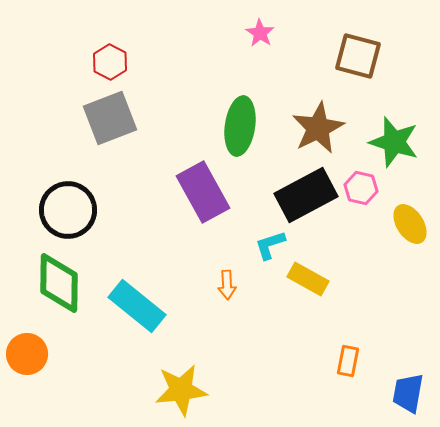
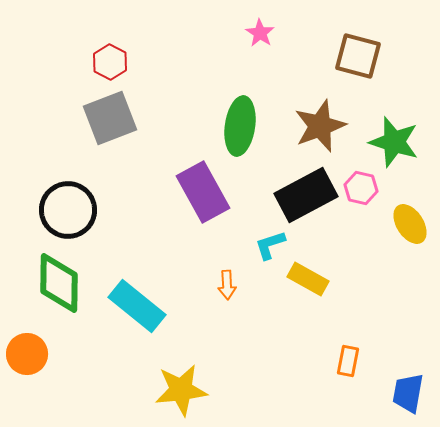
brown star: moved 2 px right, 2 px up; rotated 6 degrees clockwise
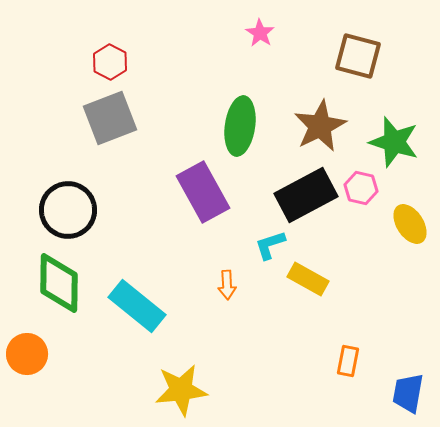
brown star: rotated 6 degrees counterclockwise
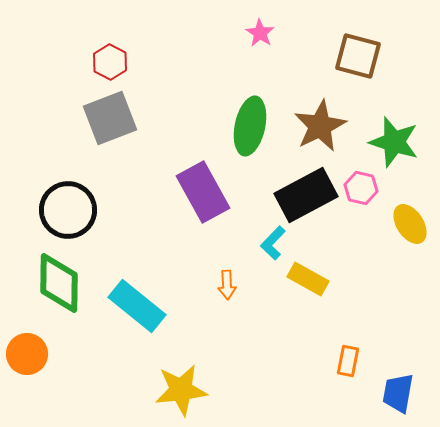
green ellipse: moved 10 px right; rotated 4 degrees clockwise
cyan L-shape: moved 3 px right, 2 px up; rotated 28 degrees counterclockwise
blue trapezoid: moved 10 px left
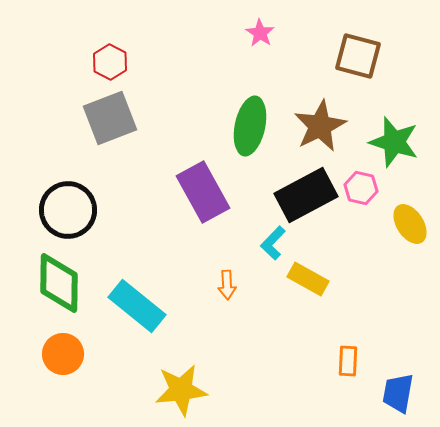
orange circle: moved 36 px right
orange rectangle: rotated 8 degrees counterclockwise
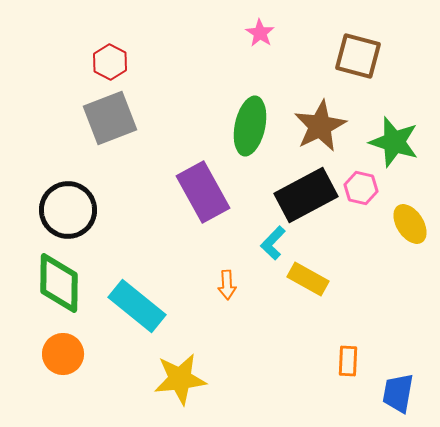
yellow star: moved 1 px left, 11 px up
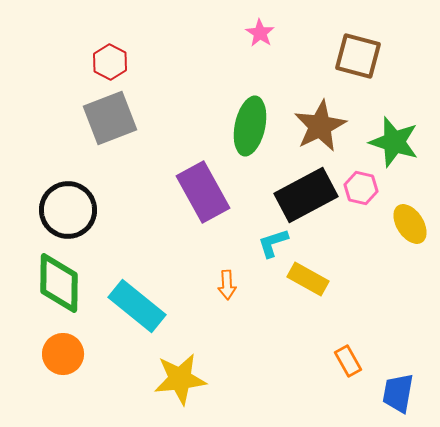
cyan L-shape: rotated 28 degrees clockwise
orange rectangle: rotated 32 degrees counterclockwise
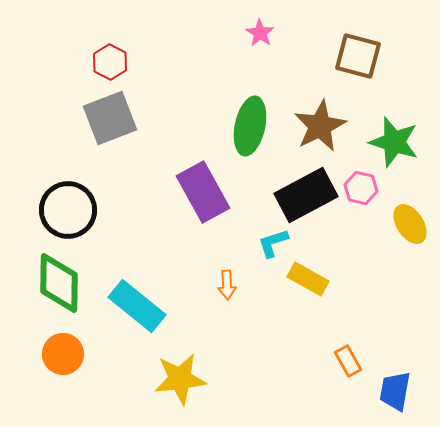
blue trapezoid: moved 3 px left, 2 px up
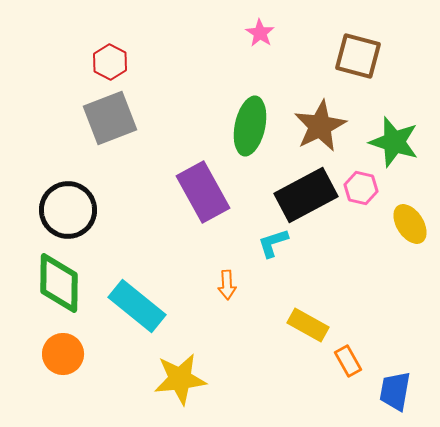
yellow rectangle: moved 46 px down
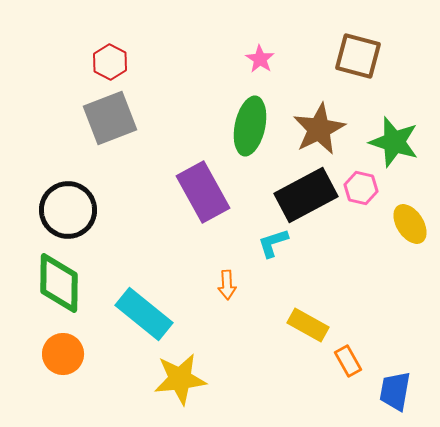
pink star: moved 26 px down
brown star: moved 1 px left, 3 px down
cyan rectangle: moved 7 px right, 8 px down
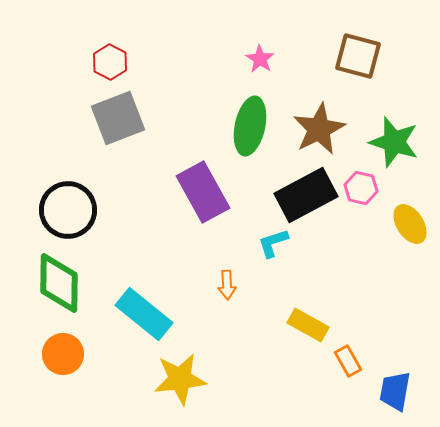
gray square: moved 8 px right
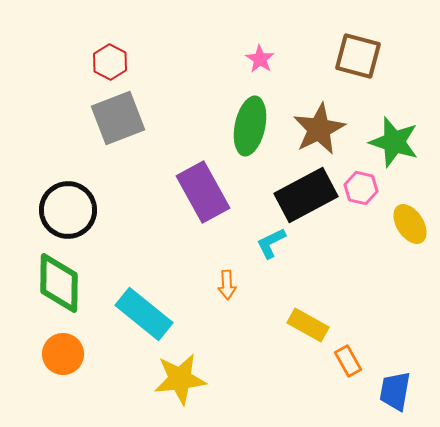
cyan L-shape: moved 2 px left; rotated 8 degrees counterclockwise
